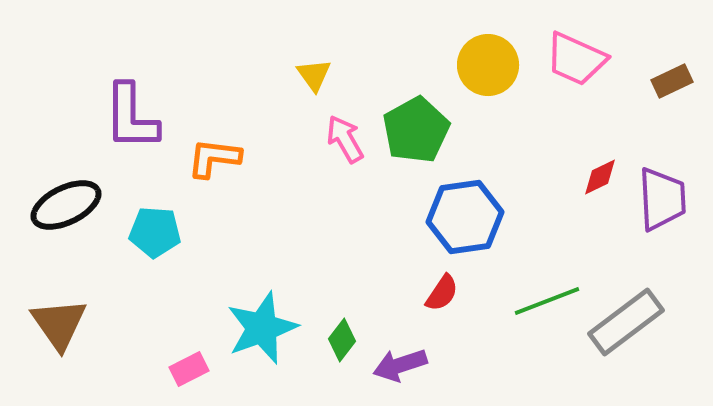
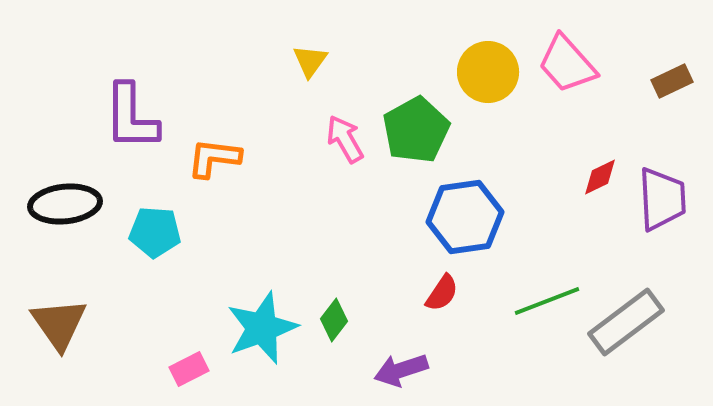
pink trapezoid: moved 9 px left, 5 px down; rotated 24 degrees clockwise
yellow circle: moved 7 px down
yellow triangle: moved 4 px left, 14 px up; rotated 12 degrees clockwise
black ellipse: moved 1 px left, 1 px up; rotated 20 degrees clockwise
green diamond: moved 8 px left, 20 px up
purple arrow: moved 1 px right, 5 px down
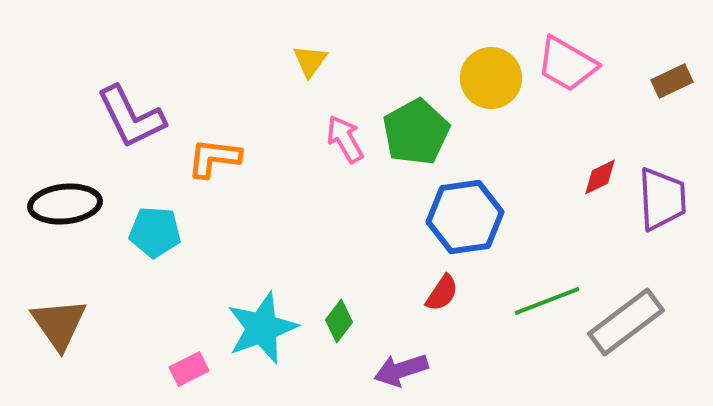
pink trapezoid: rotated 18 degrees counterclockwise
yellow circle: moved 3 px right, 6 px down
purple L-shape: rotated 26 degrees counterclockwise
green pentagon: moved 2 px down
green diamond: moved 5 px right, 1 px down
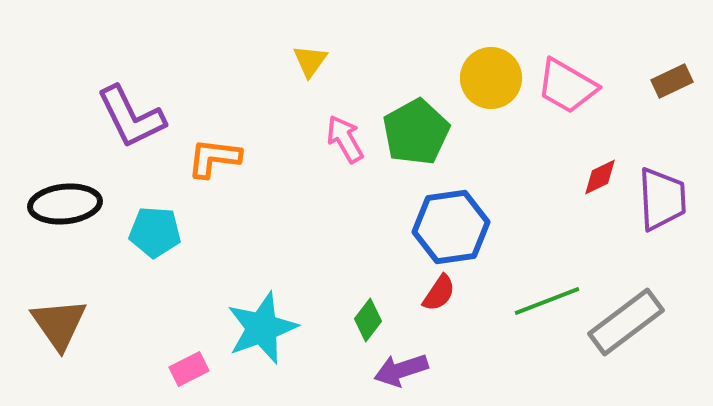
pink trapezoid: moved 22 px down
blue hexagon: moved 14 px left, 10 px down
red semicircle: moved 3 px left
green diamond: moved 29 px right, 1 px up
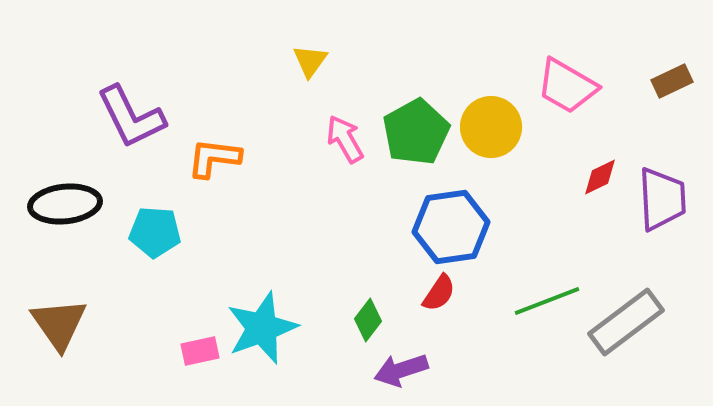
yellow circle: moved 49 px down
pink rectangle: moved 11 px right, 18 px up; rotated 15 degrees clockwise
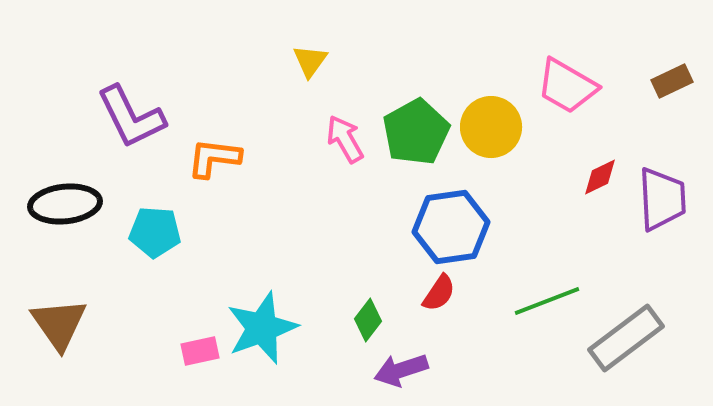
gray rectangle: moved 16 px down
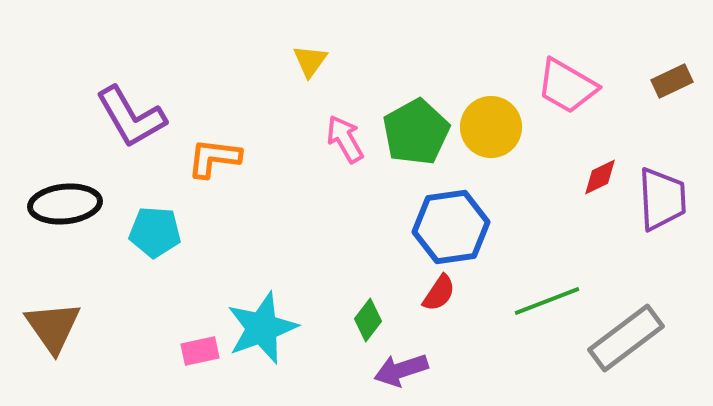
purple L-shape: rotated 4 degrees counterclockwise
brown triangle: moved 6 px left, 3 px down
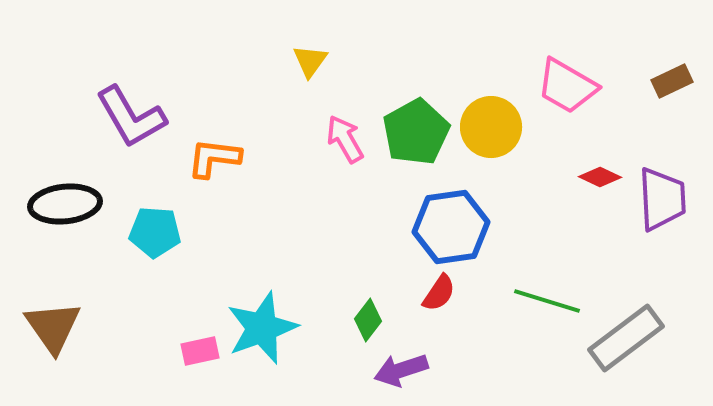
red diamond: rotated 51 degrees clockwise
green line: rotated 38 degrees clockwise
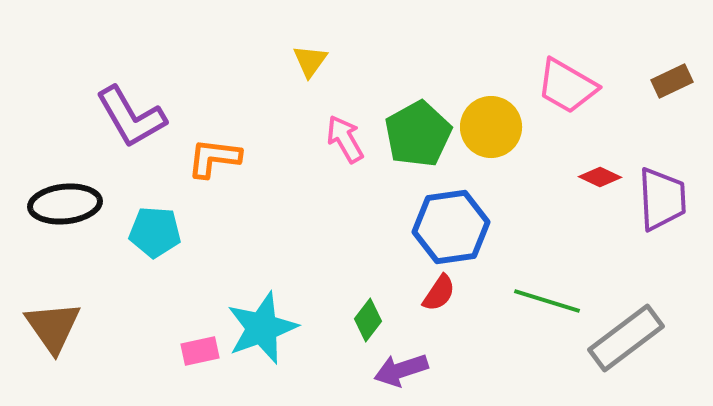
green pentagon: moved 2 px right, 2 px down
